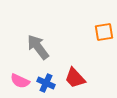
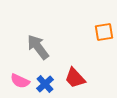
blue cross: moved 1 px left, 1 px down; rotated 24 degrees clockwise
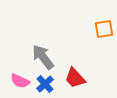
orange square: moved 3 px up
gray arrow: moved 5 px right, 10 px down
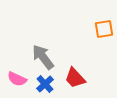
pink semicircle: moved 3 px left, 2 px up
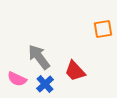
orange square: moved 1 px left
gray arrow: moved 4 px left
red trapezoid: moved 7 px up
